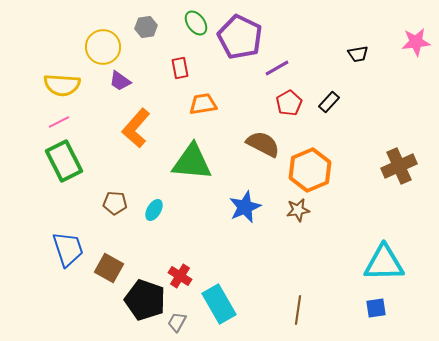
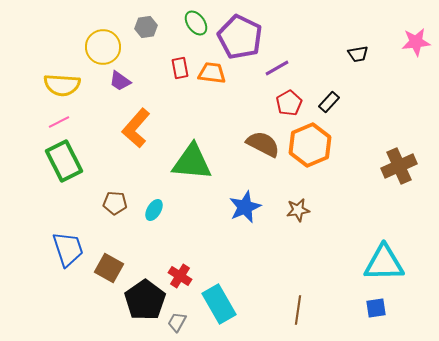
orange trapezoid: moved 9 px right, 31 px up; rotated 16 degrees clockwise
orange hexagon: moved 25 px up
black pentagon: rotated 18 degrees clockwise
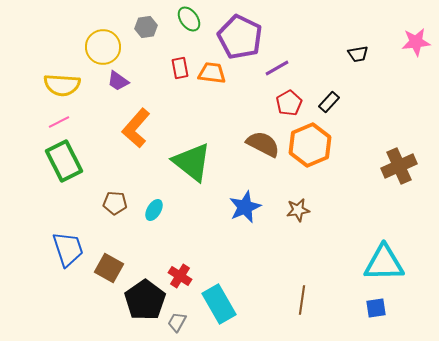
green ellipse: moved 7 px left, 4 px up
purple trapezoid: moved 2 px left
green triangle: rotated 33 degrees clockwise
brown line: moved 4 px right, 10 px up
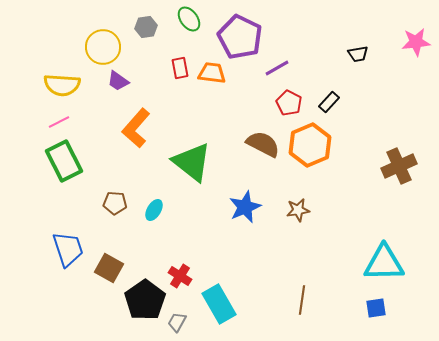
red pentagon: rotated 15 degrees counterclockwise
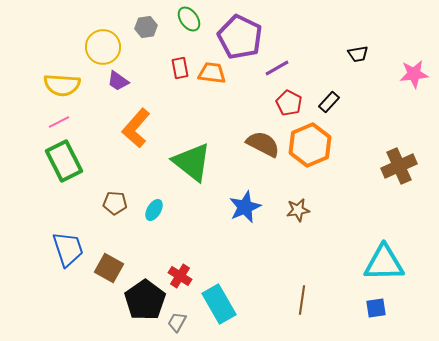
pink star: moved 2 px left, 32 px down
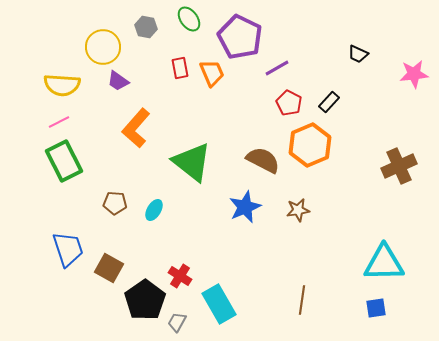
gray hexagon: rotated 20 degrees clockwise
black trapezoid: rotated 35 degrees clockwise
orange trapezoid: rotated 60 degrees clockwise
brown semicircle: moved 16 px down
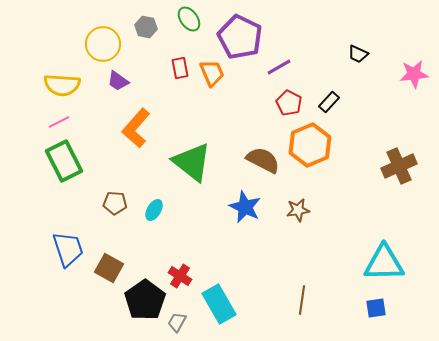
yellow circle: moved 3 px up
purple line: moved 2 px right, 1 px up
blue star: rotated 24 degrees counterclockwise
